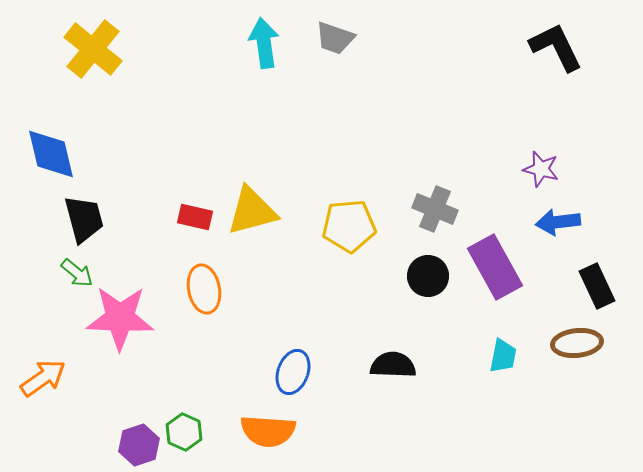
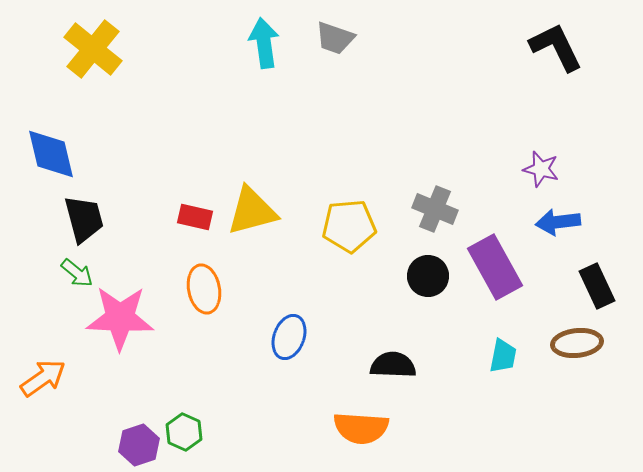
blue ellipse: moved 4 px left, 35 px up
orange semicircle: moved 93 px right, 3 px up
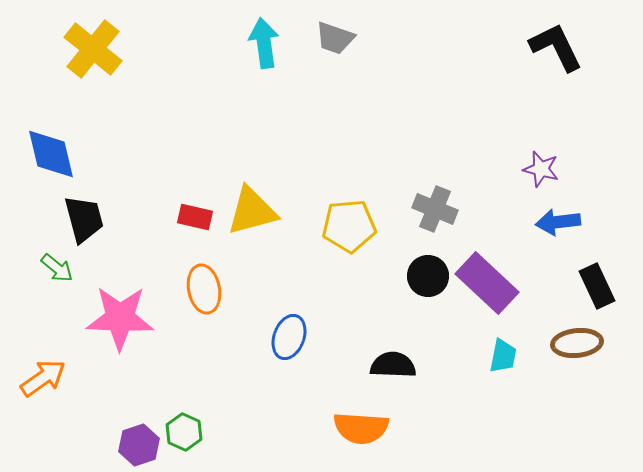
purple rectangle: moved 8 px left, 16 px down; rotated 18 degrees counterclockwise
green arrow: moved 20 px left, 5 px up
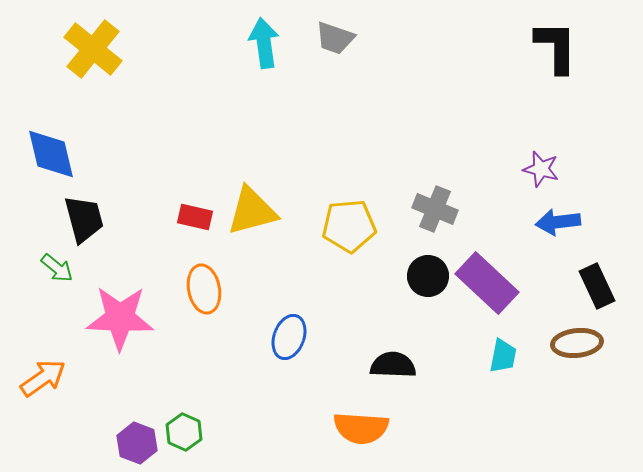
black L-shape: rotated 26 degrees clockwise
purple hexagon: moved 2 px left, 2 px up; rotated 21 degrees counterclockwise
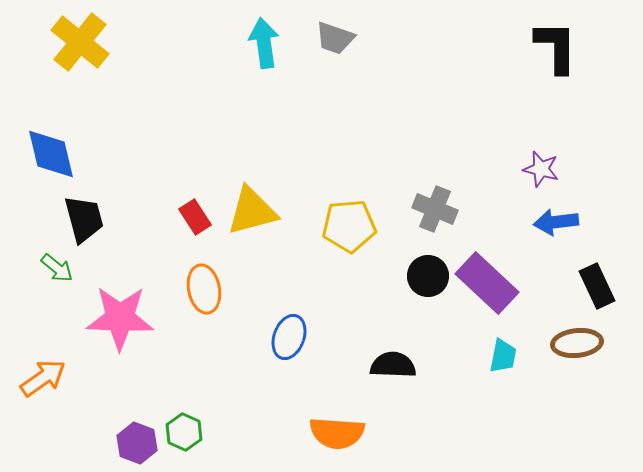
yellow cross: moved 13 px left, 7 px up
red rectangle: rotated 44 degrees clockwise
blue arrow: moved 2 px left
orange semicircle: moved 24 px left, 5 px down
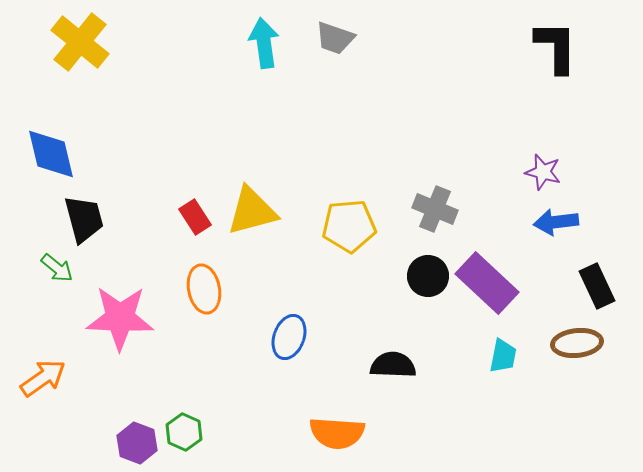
purple star: moved 2 px right, 3 px down
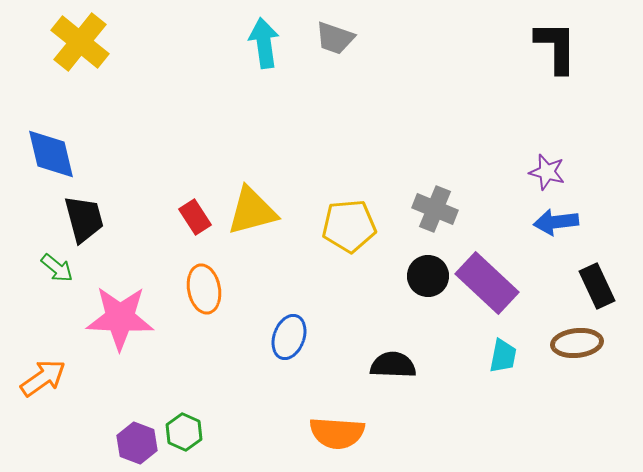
purple star: moved 4 px right
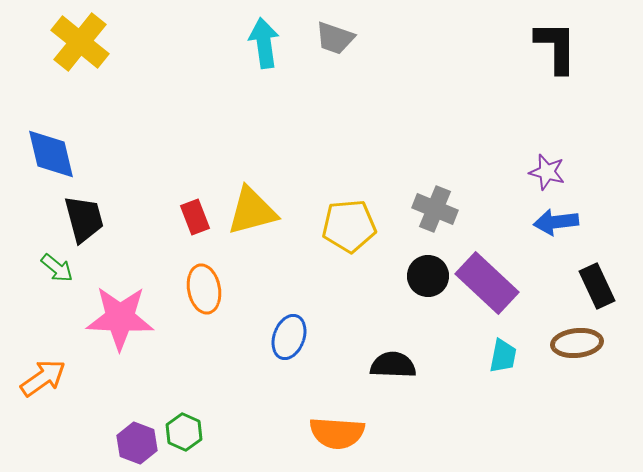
red rectangle: rotated 12 degrees clockwise
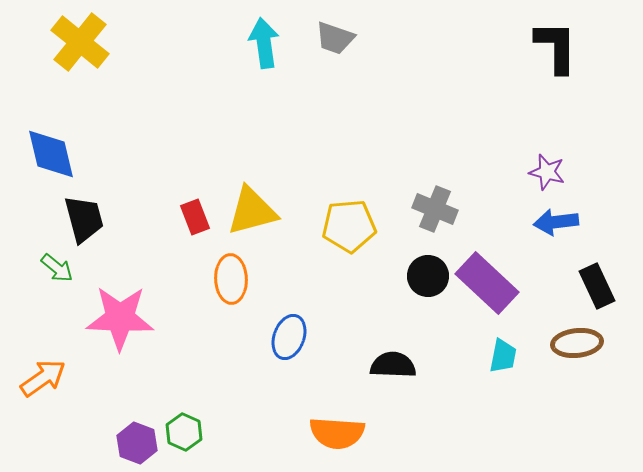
orange ellipse: moved 27 px right, 10 px up; rotated 9 degrees clockwise
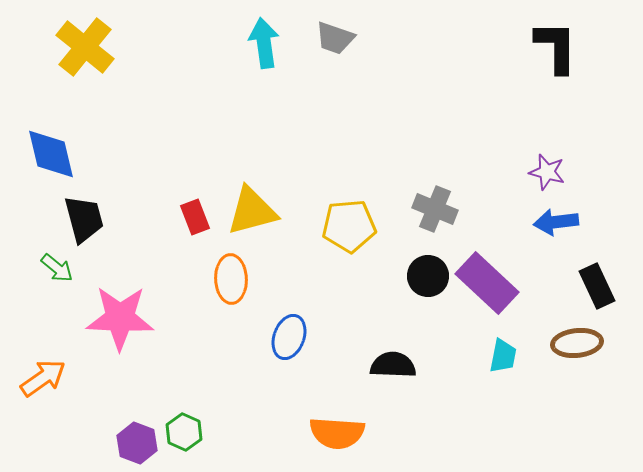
yellow cross: moved 5 px right, 5 px down
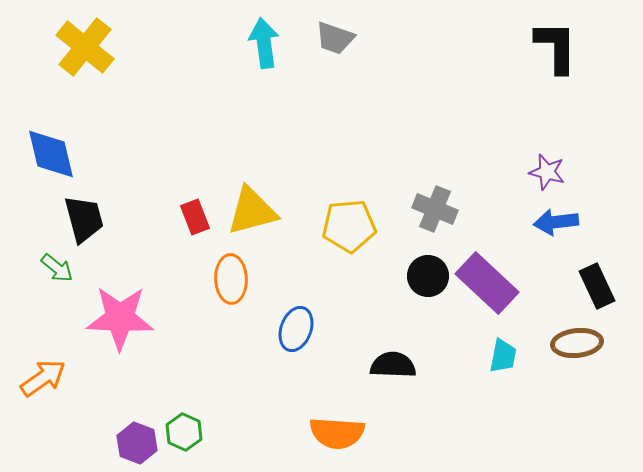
blue ellipse: moved 7 px right, 8 px up
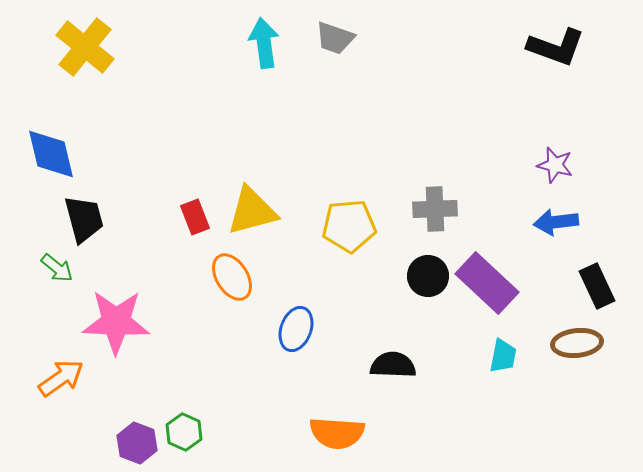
black L-shape: rotated 110 degrees clockwise
purple star: moved 8 px right, 7 px up
gray cross: rotated 24 degrees counterclockwise
orange ellipse: moved 1 px right, 2 px up; rotated 30 degrees counterclockwise
pink star: moved 4 px left, 4 px down
orange arrow: moved 18 px right
